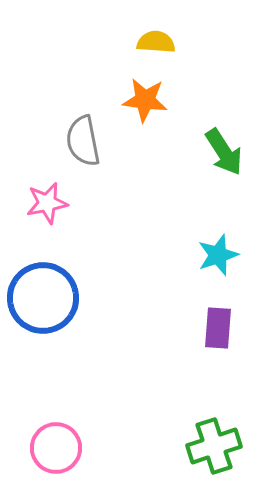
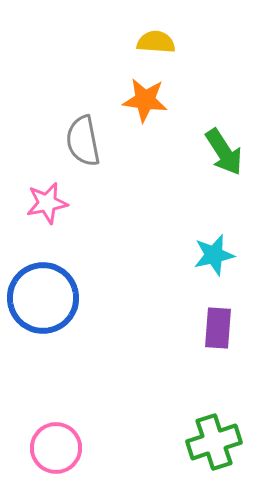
cyan star: moved 4 px left; rotated 6 degrees clockwise
green cross: moved 4 px up
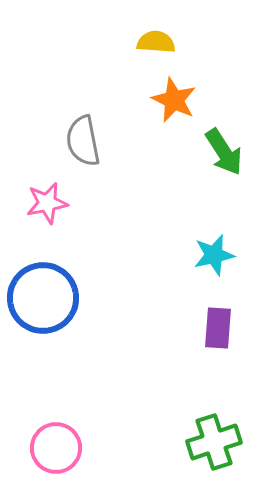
orange star: moved 29 px right; rotated 18 degrees clockwise
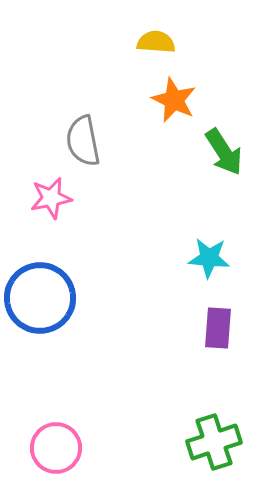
pink star: moved 4 px right, 5 px up
cyan star: moved 5 px left, 3 px down; rotated 18 degrees clockwise
blue circle: moved 3 px left
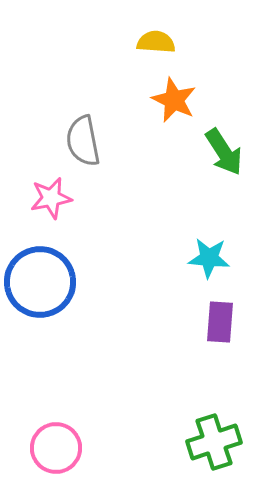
blue circle: moved 16 px up
purple rectangle: moved 2 px right, 6 px up
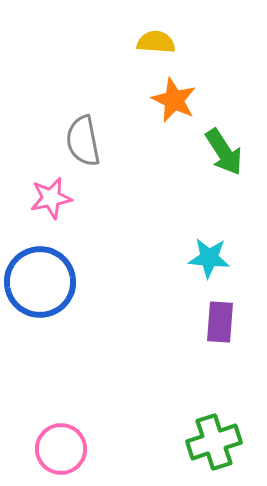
pink circle: moved 5 px right, 1 px down
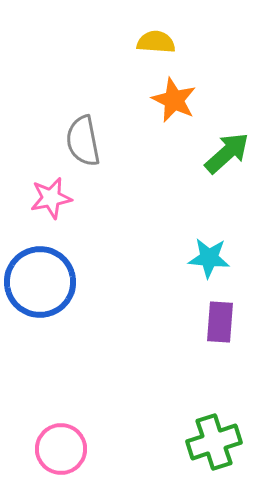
green arrow: moved 3 px right, 1 px down; rotated 99 degrees counterclockwise
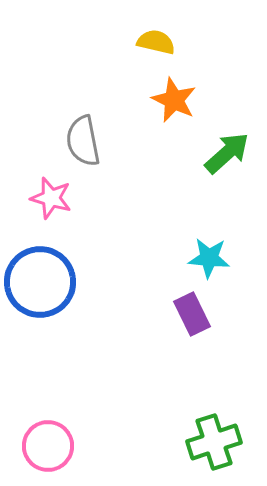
yellow semicircle: rotated 9 degrees clockwise
pink star: rotated 27 degrees clockwise
purple rectangle: moved 28 px left, 8 px up; rotated 30 degrees counterclockwise
pink circle: moved 13 px left, 3 px up
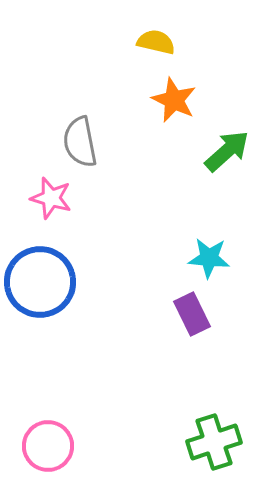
gray semicircle: moved 3 px left, 1 px down
green arrow: moved 2 px up
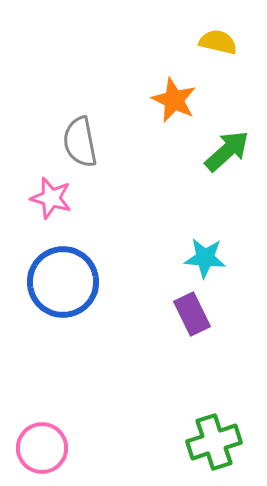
yellow semicircle: moved 62 px right
cyan star: moved 4 px left
blue circle: moved 23 px right
pink circle: moved 6 px left, 2 px down
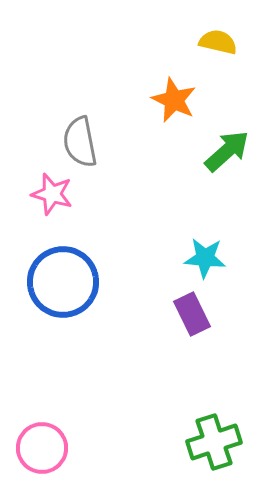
pink star: moved 1 px right, 4 px up
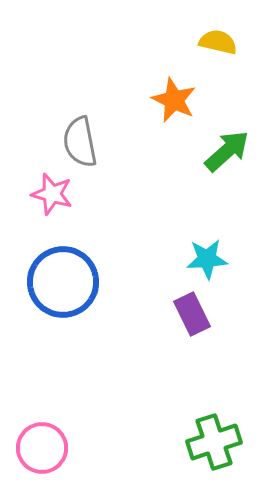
cyan star: moved 2 px right, 1 px down; rotated 9 degrees counterclockwise
